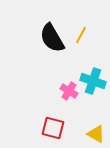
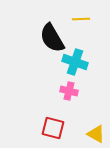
yellow line: moved 16 px up; rotated 60 degrees clockwise
cyan cross: moved 18 px left, 19 px up
pink cross: rotated 18 degrees counterclockwise
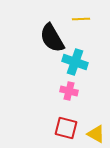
red square: moved 13 px right
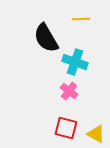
black semicircle: moved 6 px left
pink cross: rotated 24 degrees clockwise
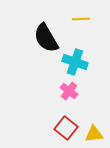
red square: rotated 25 degrees clockwise
yellow triangle: moved 2 px left; rotated 36 degrees counterclockwise
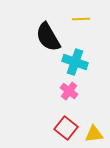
black semicircle: moved 2 px right, 1 px up
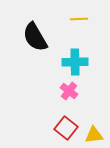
yellow line: moved 2 px left
black semicircle: moved 13 px left
cyan cross: rotated 20 degrees counterclockwise
yellow triangle: moved 1 px down
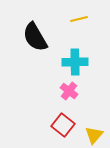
yellow line: rotated 12 degrees counterclockwise
red square: moved 3 px left, 3 px up
yellow triangle: rotated 42 degrees counterclockwise
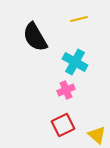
cyan cross: rotated 30 degrees clockwise
pink cross: moved 3 px left, 1 px up; rotated 30 degrees clockwise
red square: rotated 25 degrees clockwise
yellow triangle: moved 3 px right; rotated 30 degrees counterclockwise
